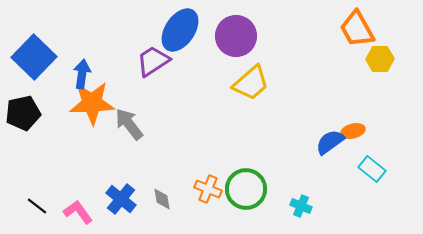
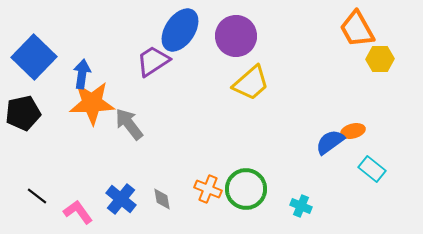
black line: moved 10 px up
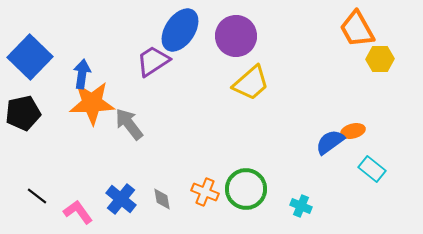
blue square: moved 4 px left
orange cross: moved 3 px left, 3 px down
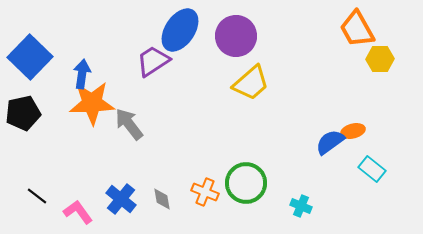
green circle: moved 6 px up
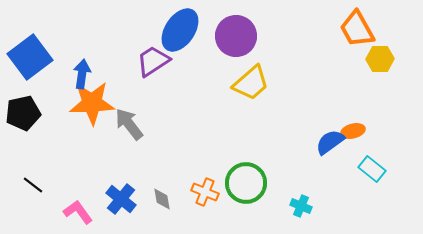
blue square: rotated 9 degrees clockwise
black line: moved 4 px left, 11 px up
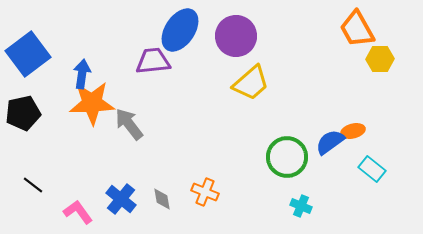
blue square: moved 2 px left, 3 px up
purple trapezoid: rotated 27 degrees clockwise
green circle: moved 41 px right, 26 px up
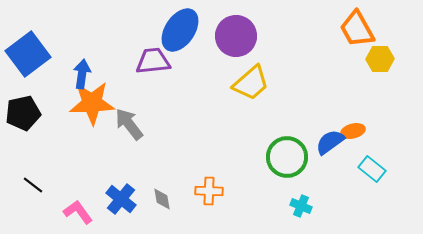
orange cross: moved 4 px right, 1 px up; rotated 20 degrees counterclockwise
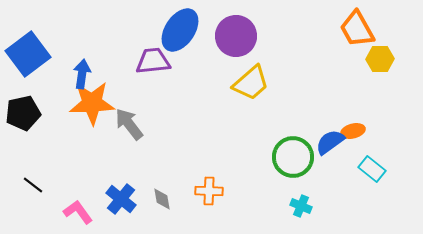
green circle: moved 6 px right
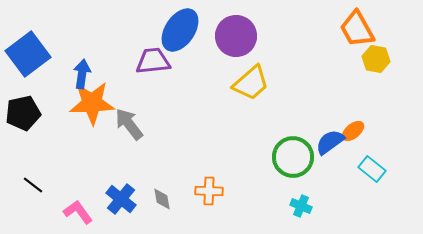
yellow hexagon: moved 4 px left; rotated 12 degrees clockwise
orange ellipse: rotated 25 degrees counterclockwise
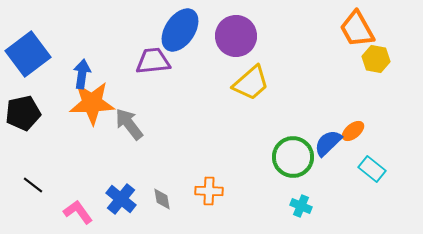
blue semicircle: moved 2 px left, 1 px down; rotated 8 degrees counterclockwise
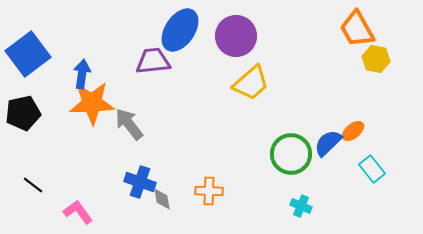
green circle: moved 2 px left, 3 px up
cyan rectangle: rotated 12 degrees clockwise
blue cross: moved 19 px right, 17 px up; rotated 20 degrees counterclockwise
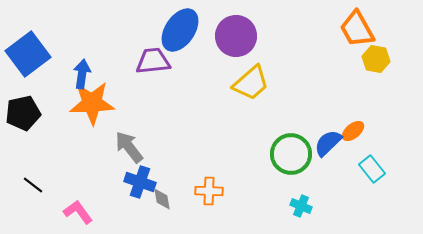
gray arrow: moved 23 px down
